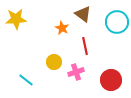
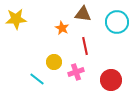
brown triangle: rotated 30 degrees counterclockwise
cyan line: moved 11 px right, 1 px up
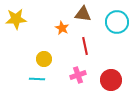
yellow circle: moved 10 px left, 3 px up
pink cross: moved 2 px right, 3 px down
cyan line: rotated 35 degrees counterclockwise
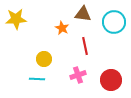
cyan circle: moved 3 px left
